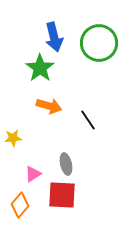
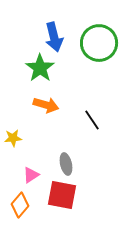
orange arrow: moved 3 px left, 1 px up
black line: moved 4 px right
pink triangle: moved 2 px left, 1 px down
red square: rotated 8 degrees clockwise
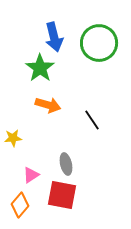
orange arrow: moved 2 px right
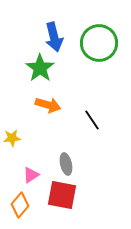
yellow star: moved 1 px left
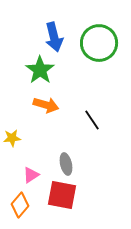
green star: moved 2 px down
orange arrow: moved 2 px left
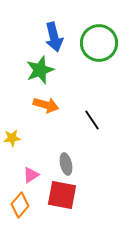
green star: rotated 16 degrees clockwise
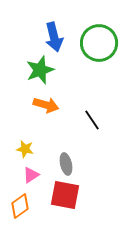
yellow star: moved 13 px right, 11 px down; rotated 18 degrees clockwise
red square: moved 3 px right
orange diamond: moved 1 px down; rotated 15 degrees clockwise
